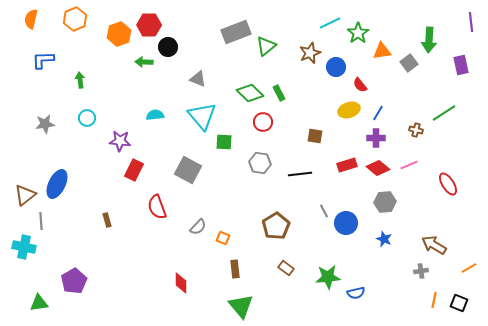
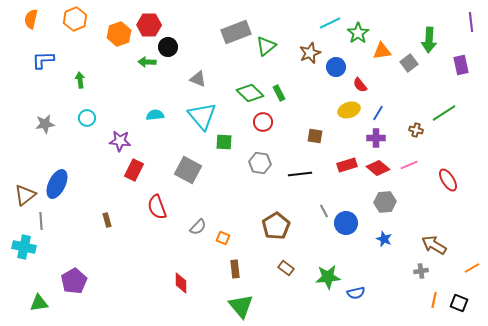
green arrow at (144, 62): moved 3 px right
red ellipse at (448, 184): moved 4 px up
orange line at (469, 268): moved 3 px right
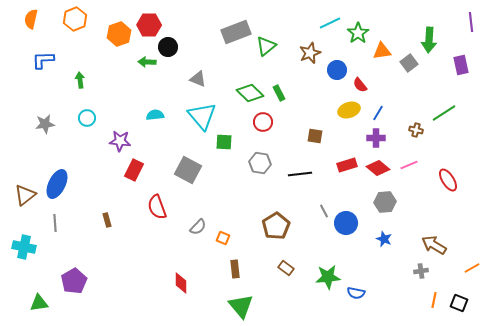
blue circle at (336, 67): moved 1 px right, 3 px down
gray line at (41, 221): moved 14 px right, 2 px down
blue semicircle at (356, 293): rotated 24 degrees clockwise
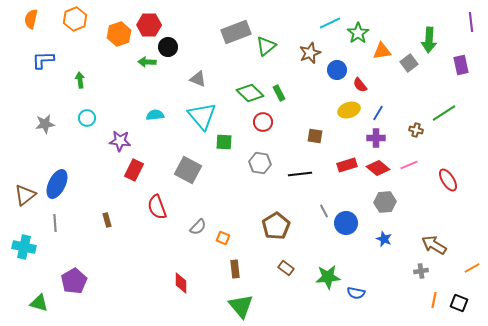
green triangle at (39, 303): rotated 24 degrees clockwise
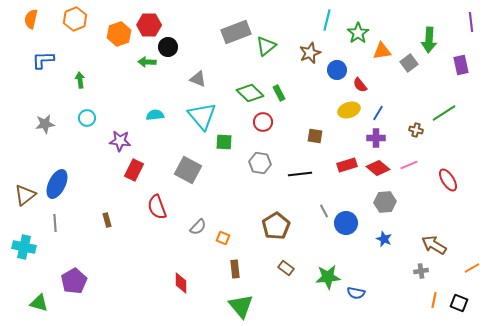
cyan line at (330, 23): moved 3 px left, 3 px up; rotated 50 degrees counterclockwise
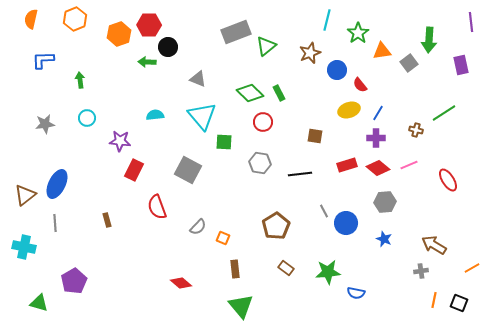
green star at (328, 277): moved 5 px up
red diamond at (181, 283): rotated 50 degrees counterclockwise
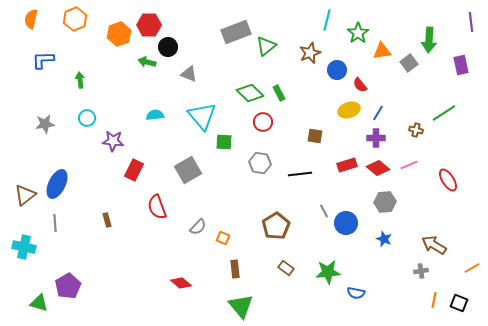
green arrow at (147, 62): rotated 12 degrees clockwise
gray triangle at (198, 79): moved 9 px left, 5 px up
purple star at (120, 141): moved 7 px left
gray square at (188, 170): rotated 32 degrees clockwise
purple pentagon at (74, 281): moved 6 px left, 5 px down
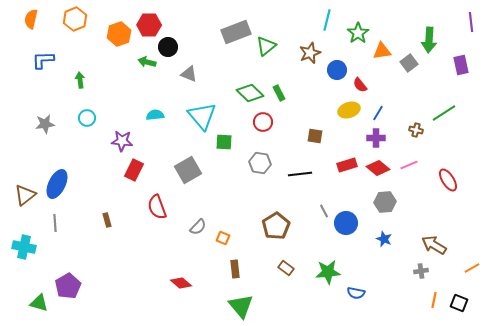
purple star at (113, 141): moved 9 px right
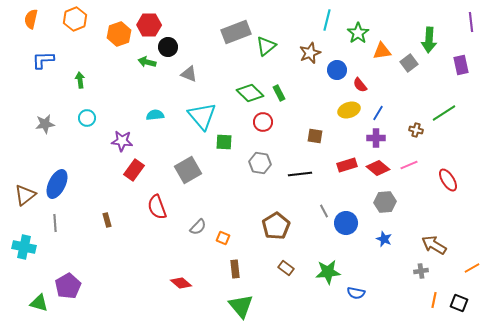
red rectangle at (134, 170): rotated 10 degrees clockwise
